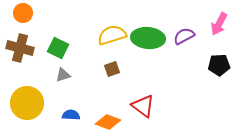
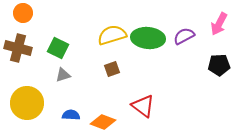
brown cross: moved 2 px left
orange diamond: moved 5 px left
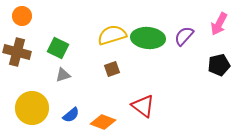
orange circle: moved 1 px left, 3 px down
purple semicircle: rotated 20 degrees counterclockwise
brown cross: moved 1 px left, 4 px down
black pentagon: rotated 10 degrees counterclockwise
yellow circle: moved 5 px right, 5 px down
blue semicircle: rotated 138 degrees clockwise
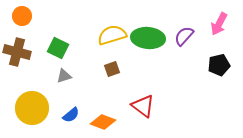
gray triangle: moved 1 px right, 1 px down
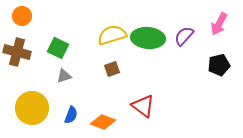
blue semicircle: rotated 30 degrees counterclockwise
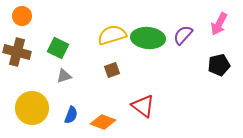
purple semicircle: moved 1 px left, 1 px up
brown square: moved 1 px down
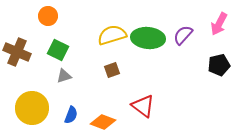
orange circle: moved 26 px right
green square: moved 2 px down
brown cross: rotated 8 degrees clockwise
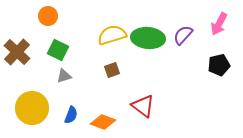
brown cross: rotated 20 degrees clockwise
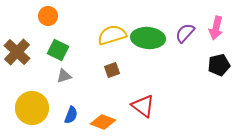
pink arrow: moved 3 px left, 4 px down; rotated 15 degrees counterclockwise
purple semicircle: moved 2 px right, 2 px up
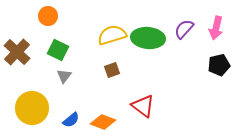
purple semicircle: moved 1 px left, 4 px up
gray triangle: rotated 35 degrees counterclockwise
blue semicircle: moved 5 px down; rotated 30 degrees clockwise
